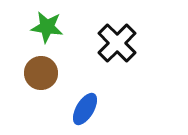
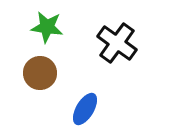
black cross: rotated 9 degrees counterclockwise
brown circle: moved 1 px left
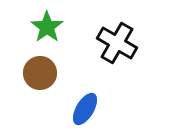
green star: rotated 28 degrees clockwise
black cross: rotated 6 degrees counterclockwise
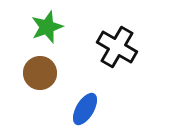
green star: rotated 16 degrees clockwise
black cross: moved 4 px down
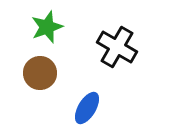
blue ellipse: moved 2 px right, 1 px up
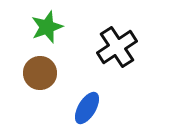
black cross: rotated 27 degrees clockwise
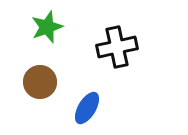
black cross: rotated 21 degrees clockwise
brown circle: moved 9 px down
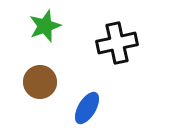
green star: moved 2 px left, 1 px up
black cross: moved 4 px up
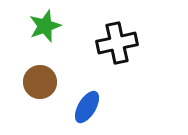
blue ellipse: moved 1 px up
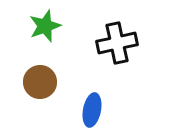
blue ellipse: moved 5 px right, 3 px down; rotated 20 degrees counterclockwise
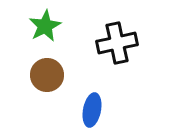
green star: rotated 8 degrees counterclockwise
brown circle: moved 7 px right, 7 px up
